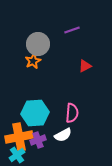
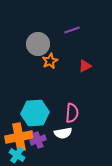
orange star: moved 17 px right
white semicircle: moved 2 px up; rotated 18 degrees clockwise
cyan cross: rotated 21 degrees counterclockwise
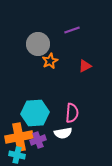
cyan cross: rotated 21 degrees counterclockwise
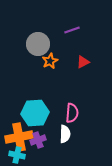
red triangle: moved 2 px left, 4 px up
white semicircle: moved 2 px right, 1 px down; rotated 78 degrees counterclockwise
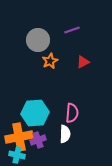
gray circle: moved 4 px up
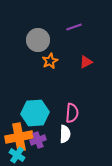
purple line: moved 2 px right, 3 px up
red triangle: moved 3 px right
cyan cross: rotated 21 degrees clockwise
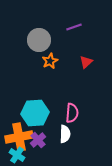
gray circle: moved 1 px right
red triangle: rotated 16 degrees counterclockwise
purple cross: rotated 21 degrees counterclockwise
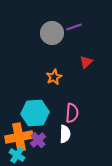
gray circle: moved 13 px right, 7 px up
orange star: moved 4 px right, 16 px down
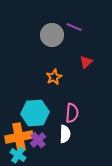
purple line: rotated 42 degrees clockwise
gray circle: moved 2 px down
cyan cross: moved 1 px right
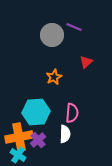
cyan hexagon: moved 1 px right, 1 px up
